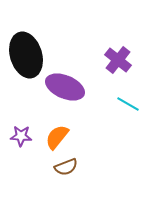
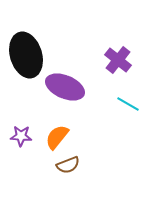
brown semicircle: moved 2 px right, 2 px up
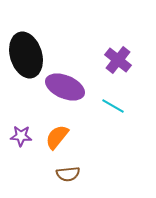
cyan line: moved 15 px left, 2 px down
brown semicircle: moved 9 px down; rotated 15 degrees clockwise
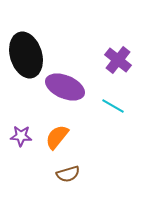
brown semicircle: rotated 10 degrees counterclockwise
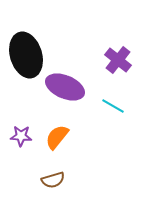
brown semicircle: moved 15 px left, 6 px down
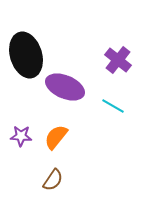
orange semicircle: moved 1 px left
brown semicircle: rotated 40 degrees counterclockwise
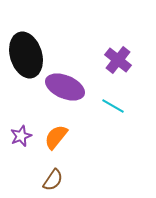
purple star: rotated 25 degrees counterclockwise
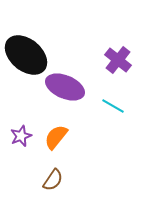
black ellipse: rotated 33 degrees counterclockwise
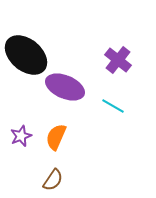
orange semicircle: rotated 16 degrees counterclockwise
